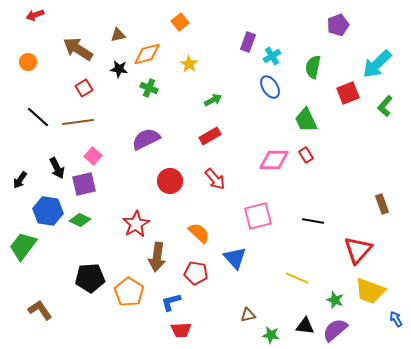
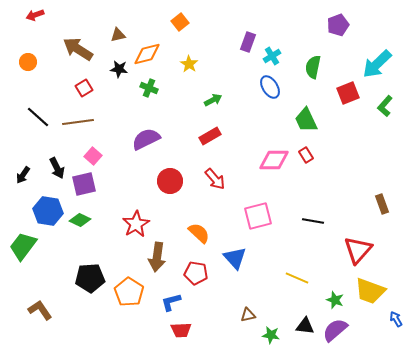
black arrow at (20, 180): moved 3 px right, 5 px up
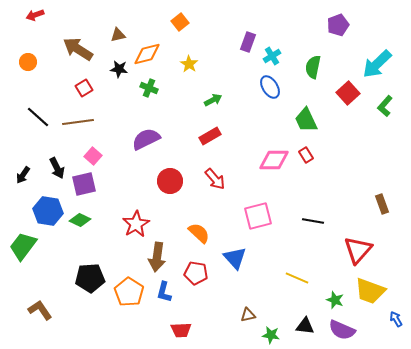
red square at (348, 93): rotated 20 degrees counterclockwise
blue L-shape at (171, 302): moved 7 px left, 10 px up; rotated 60 degrees counterclockwise
purple semicircle at (335, 330): moved 7 px right; rotated 116 degrees counterclockwise
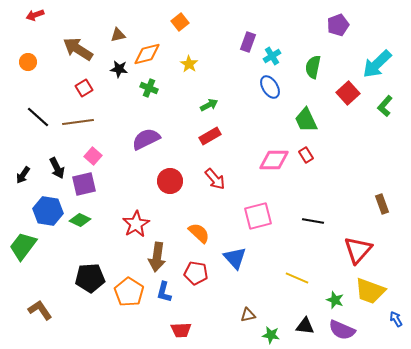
green arrow at (213, 100): moved 4 px left, 5 px down
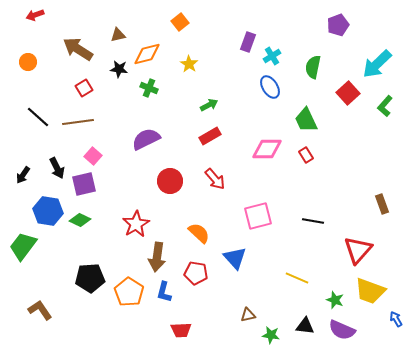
pink diamond at (274, 160): moved 7 px left, 11 px up
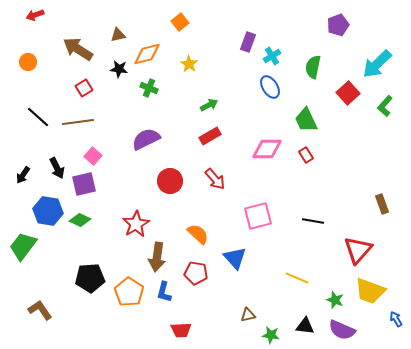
orange semicircle at (199, 233): moved 1 px left, 1 px down
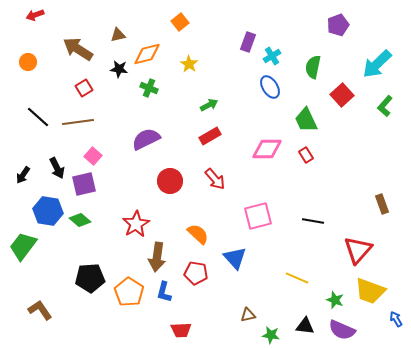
red square at (348, 93): moved 6 px left, 2 px down
green diamond at (80, 220): rotated 15 degrees clockwise
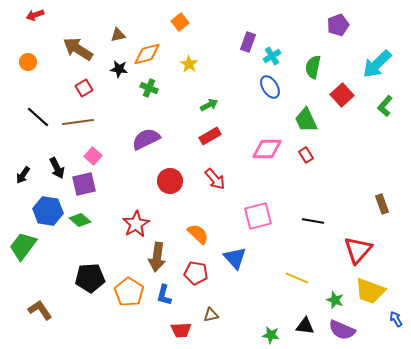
blue L-shape at (164, 292): moved 3 px down
brown triangle at (248, 315): moved 37 px left
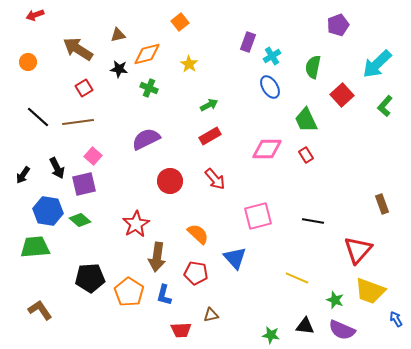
green trapezoid at (23, 246): moved 12 px right, 1 px down; rotated 48 degrees clockwise
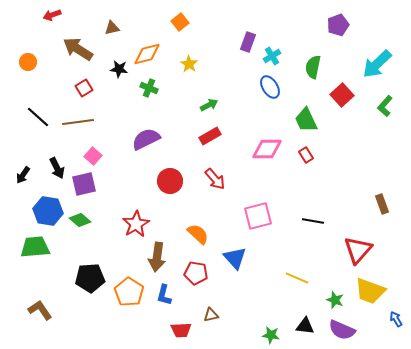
red arrow at (35, 15): moved 17 px right
brown triangle at (118, 35): moved 6 px left, 7 px up
